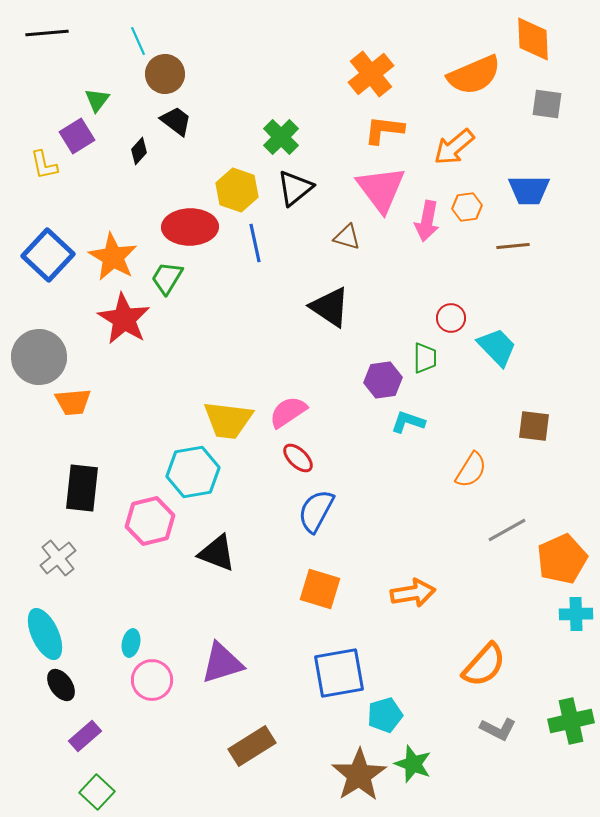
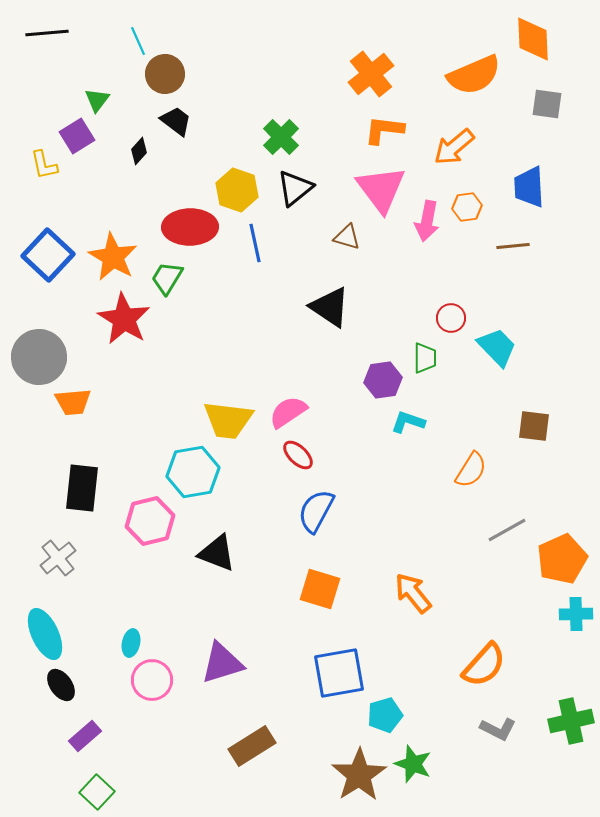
blue trapezoid at (529, 190): moved 3 px up; rotated 87 degrees clockwise
red ellipse at (298, 458): moved 3 px up
orange arrow at (413, 593): rotated 120 degrees counterclockwise
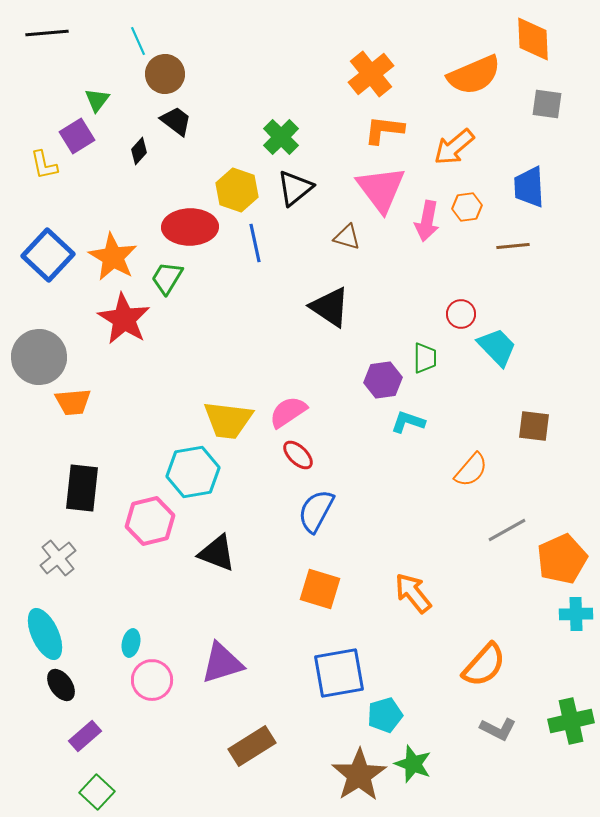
red circle at (451, 318): moved 10 px right, 4 px up
orange semicircle at (471, 470): rotated 9 degrees clockwise
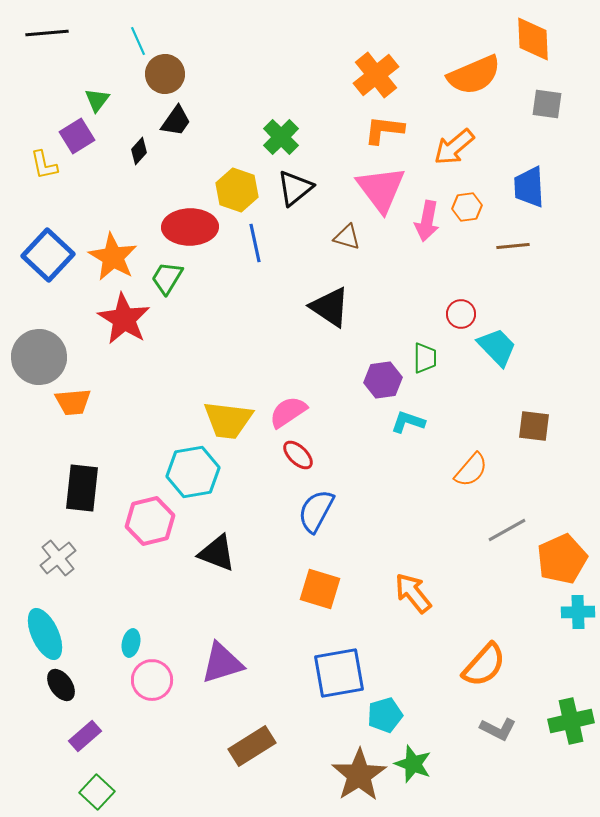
orange cross at (371, 74): moved 5 px right, 1 px down
black trapezoid at (176, 121): rotated 88 degrees clockwise
cyan cross at (576, 614): moved 2 px right, 2 px up
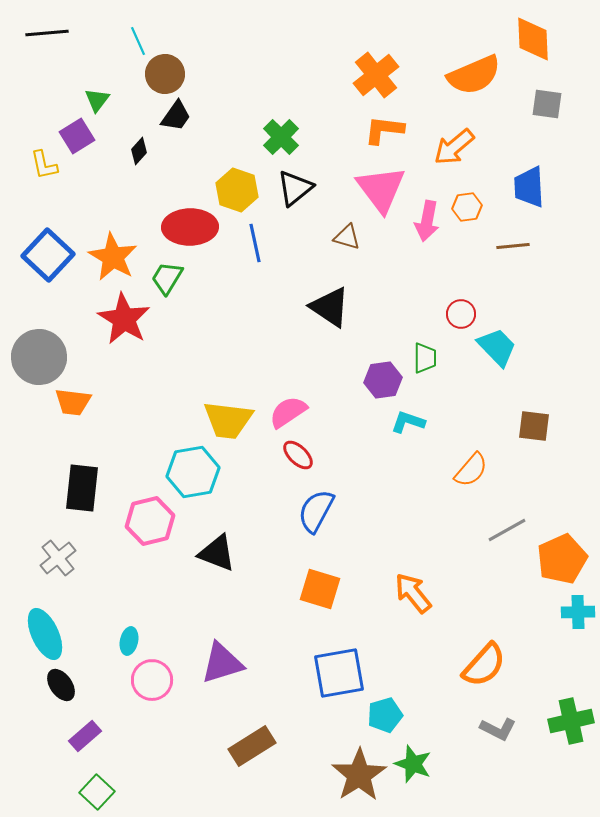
black trapezoid at (176, 121): moved 5 px up
orange trapezoid at (73, 402): rotated 12 degrees clockwise
cyan ellipse at (131, 643): moved 2 px left, 2 px up
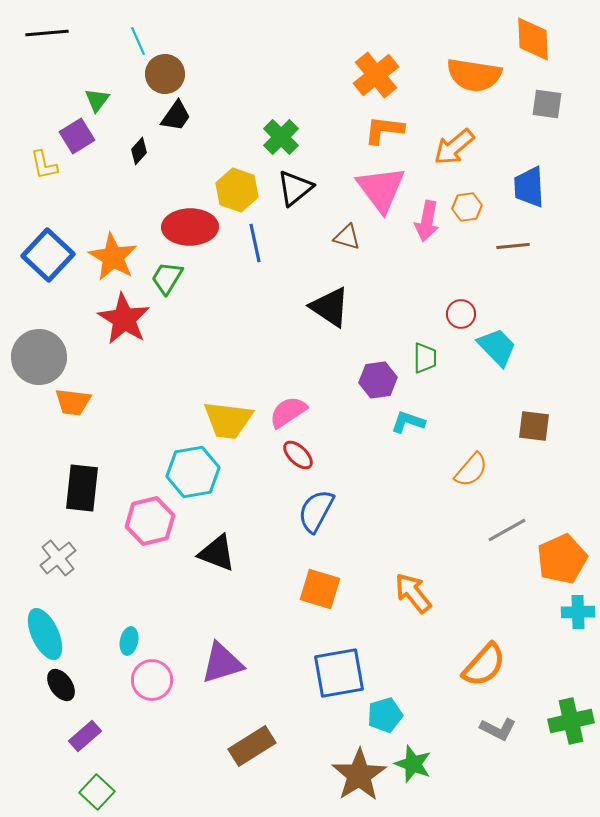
orange semicircle at (474, 75): rotated 32 degrees clockwise
purple hexagon at (383, 380): moved 5 px left
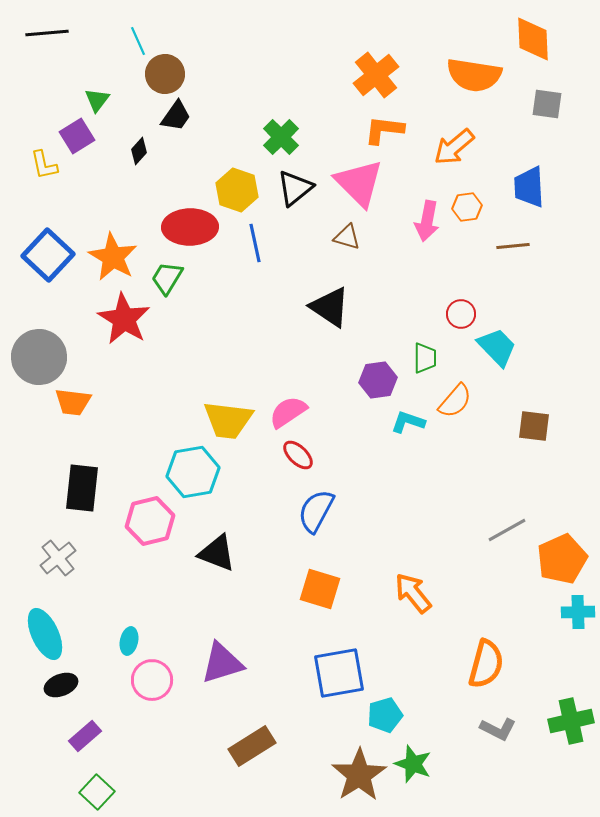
pink triangle at (381, 189): moved 22 px left, 6 px up; rotated 8 degrees counterclockwise
orange semicircle at (471, 470): moved 16 px left, 69 px up
orange semicircle at (484, 665): moved 2 px right, 1 px up; rotated 27 degrees counterclockwise
black ellipse at (61, 685): rotated 76 degrees counterclockwise
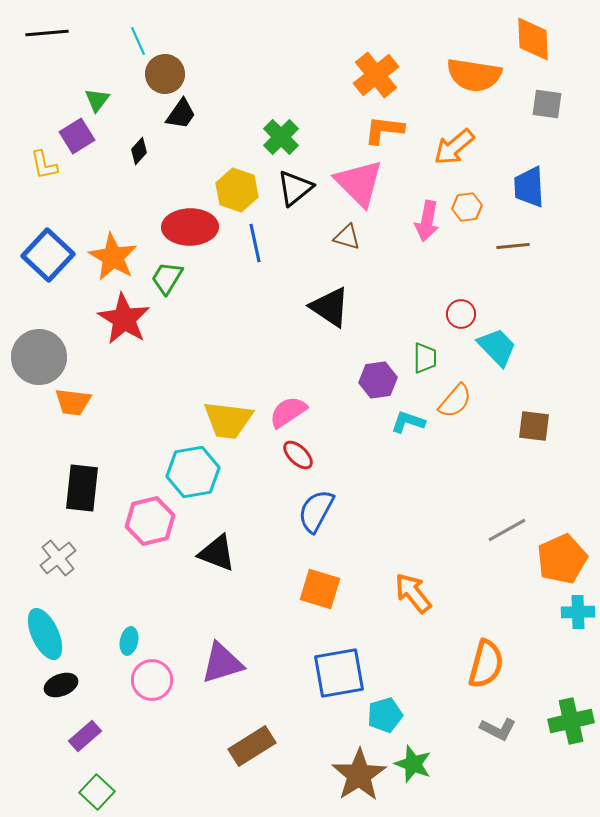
black trapezoid at (176, 116): moved 5 px right, 2 px up
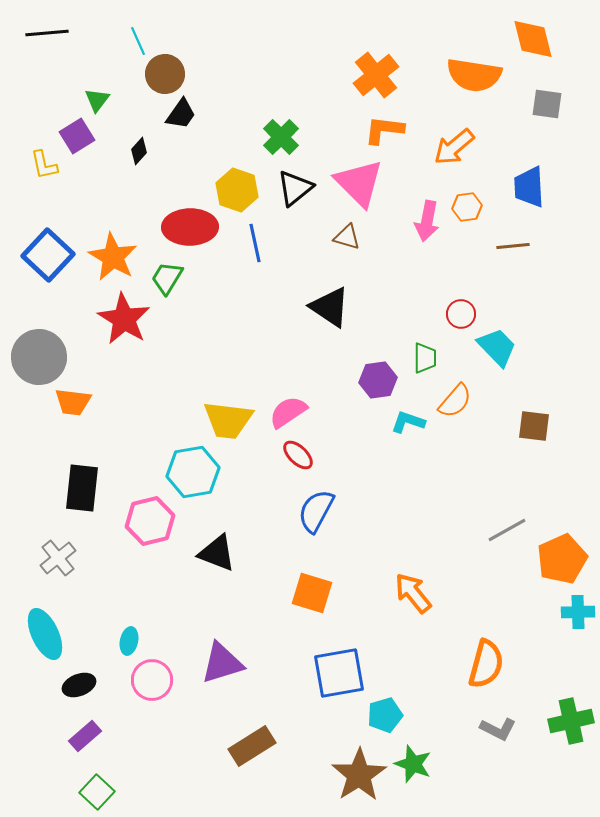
orange diamond at (533, 39): rotated 12 degrees counterclockwise
orange square at (320, 589): moved 8 px left, 4 px down
black ellipse at (61, 685): moved 18 px right
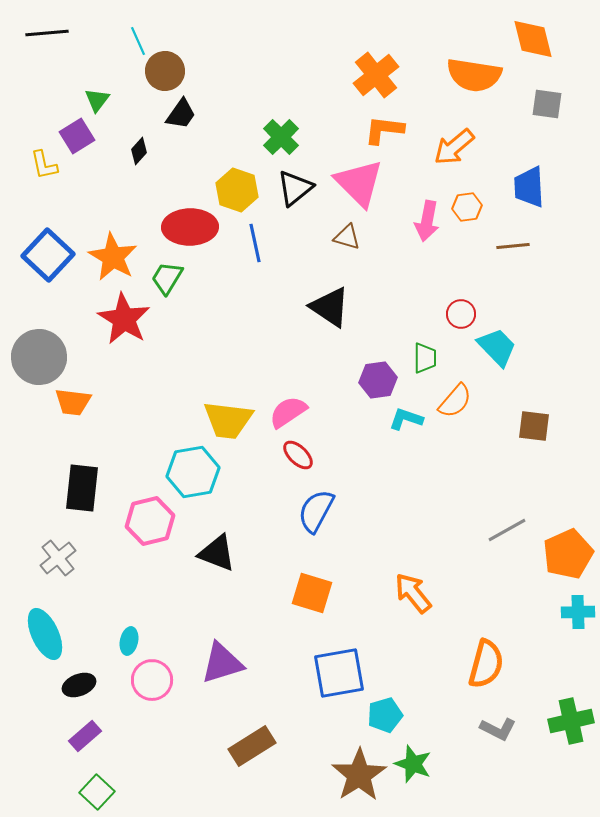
brown circle at (165, 74): moved 3 px up
cyan L-shape at (408, 422): moved 2 px left, 3 px up
orange pentagon at (562, 559): moved 6 px right, 5 px up
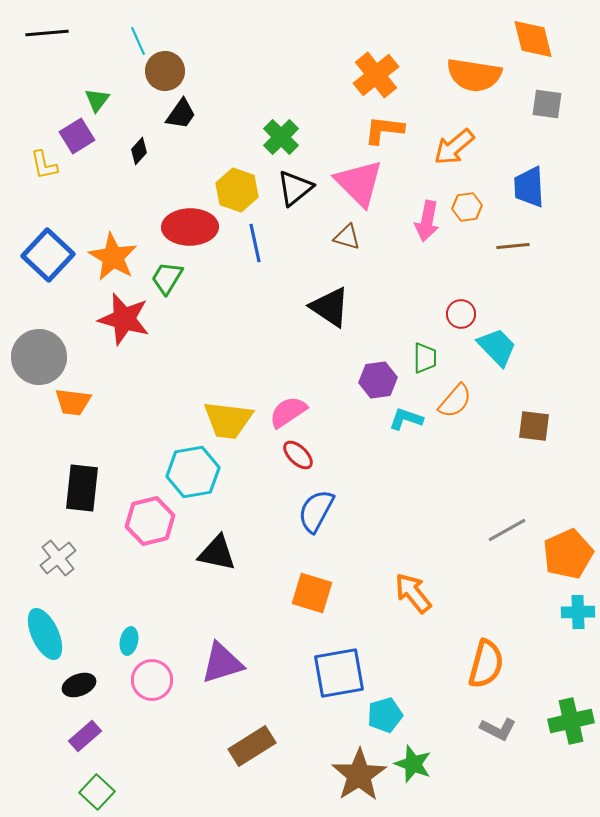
red star at (124, 319): rotated 16 degrees counterclockwise
black triangle at (217, 553): rotated 9 degrees counterclockwise
